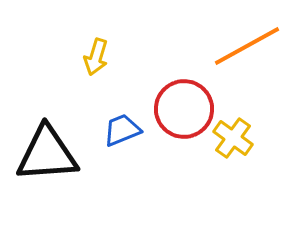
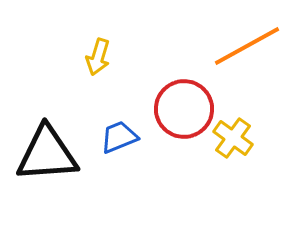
yellow arrow: moved 2 px right
blue trapezoid: moved 3 px left, 7 px down
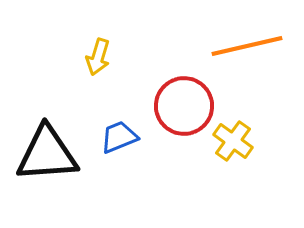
orange line: rotated 16 degrees clockwise
red circle: moved 3 px up
yellow cross: moved 3 px down
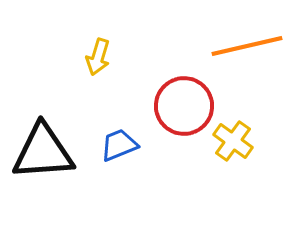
blue trapezoid: moved 8 px down
black triangle: moved 4 px left, 2 px up
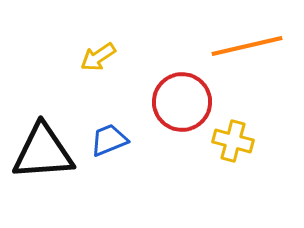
yellow arrow: rotated 39 degrees clockwise
red circle: moved 2 px left, 4 px up
yellow cross: rotated 21 degrees counterclockwise
blue trapezoid: moved 10 px left, 5 px up
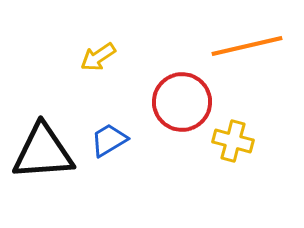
blue trapezoid: rotated 9 degrees counterclockwise
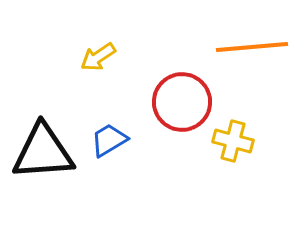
orange line: moved 5 px right, 1 px down; rotated 8 degrees clockwise
